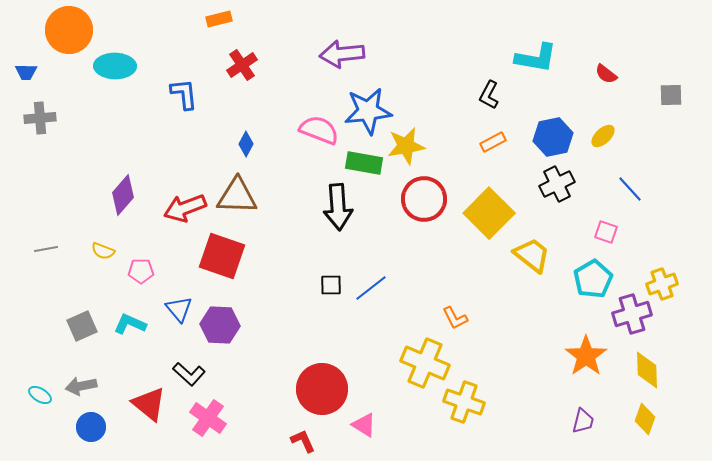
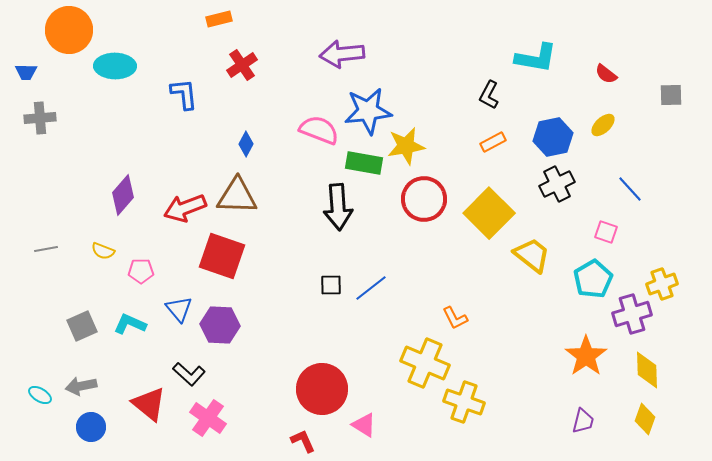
yellow ellipse at (603, 136): moved 11 px up
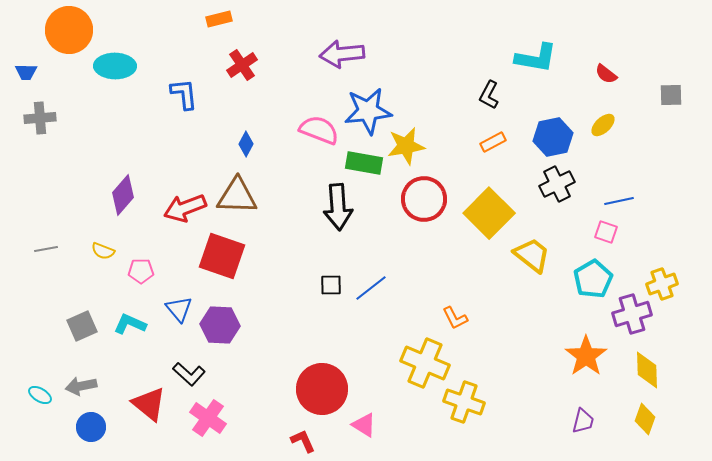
blue line at (630, 189): moved 11 px left, 12 px down; rotated 60 degrees counterclockwise
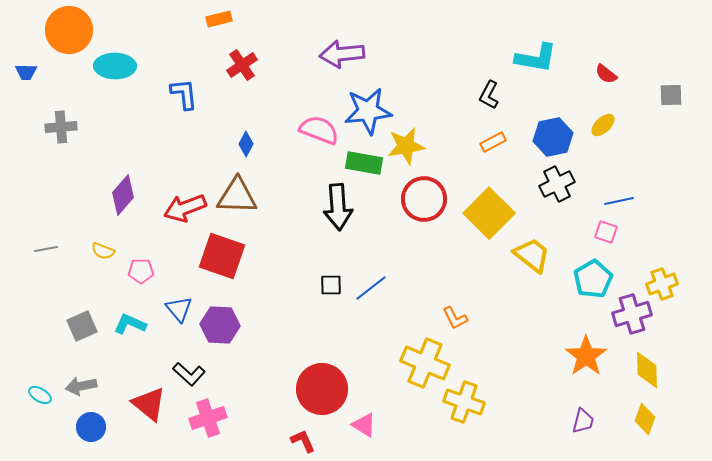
gray cross at (40, 118): moved 21 px right, 9 px down
pink cross at (208, 418): rotated 36 degrees clockwise
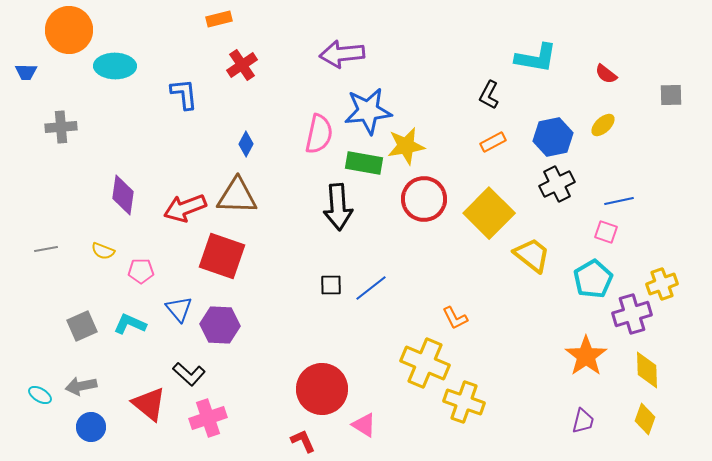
pink semicircle at (319, 130): moved 4 px down; rotated 81 degrees clockwise
purple diamond at (123, 195): rotated 33 degrees counterclockwise
